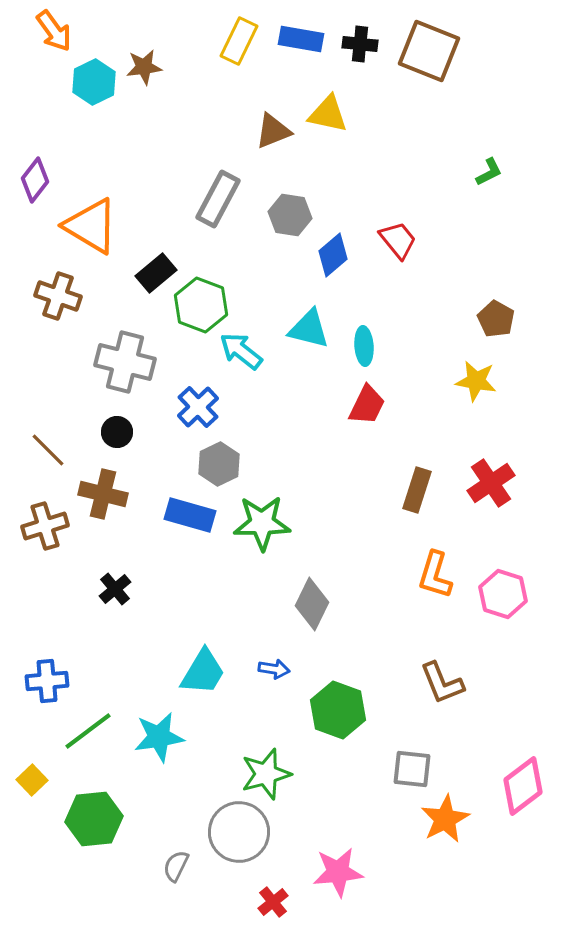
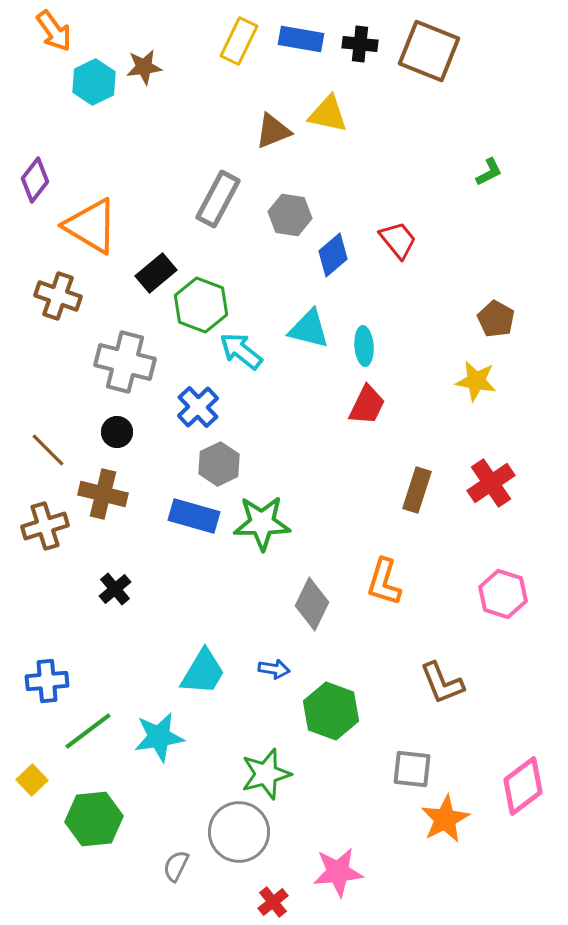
blue rectangle at (190, 515): moved 4 px right, 1 px down
orange L-shape at (435, 575): moved 51 px left, 7 px down
green hexagon at (338, 710): moved 7 px left, 1 px down
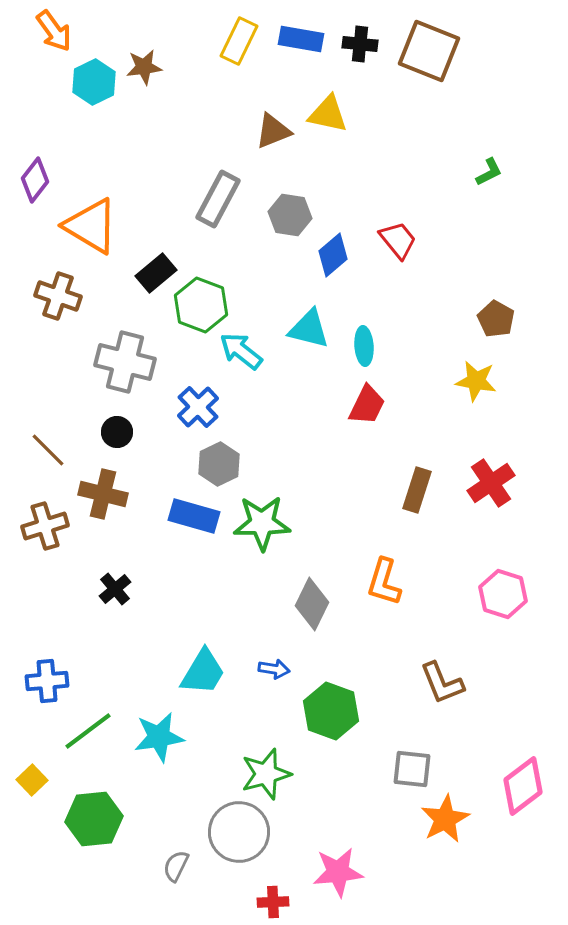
red cross at (273, 902): rotated 36 degrees clockwise
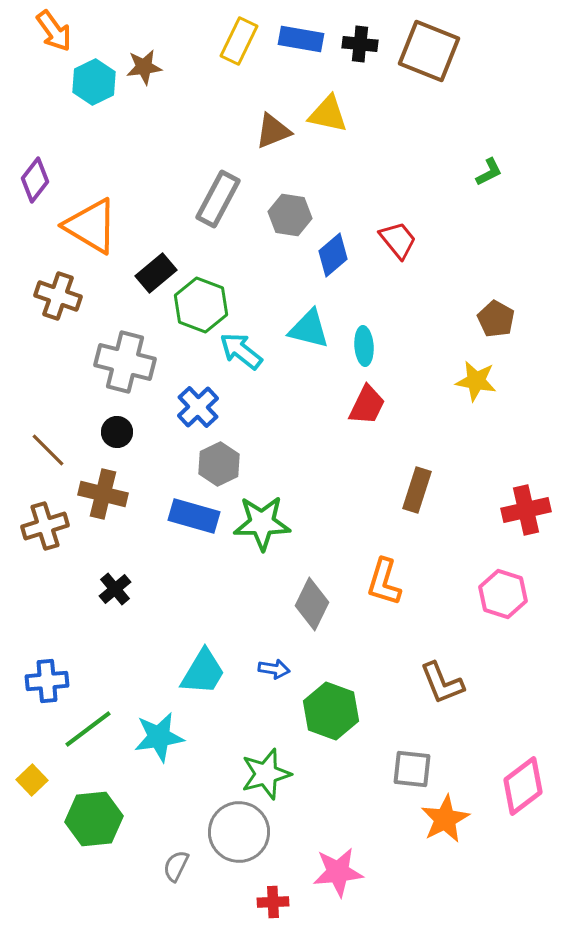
red cross at (491, 483): moved 35 px right, 27 px down; rotated 21 degrees clockwise
green line at (88, 731): moved 2 px up
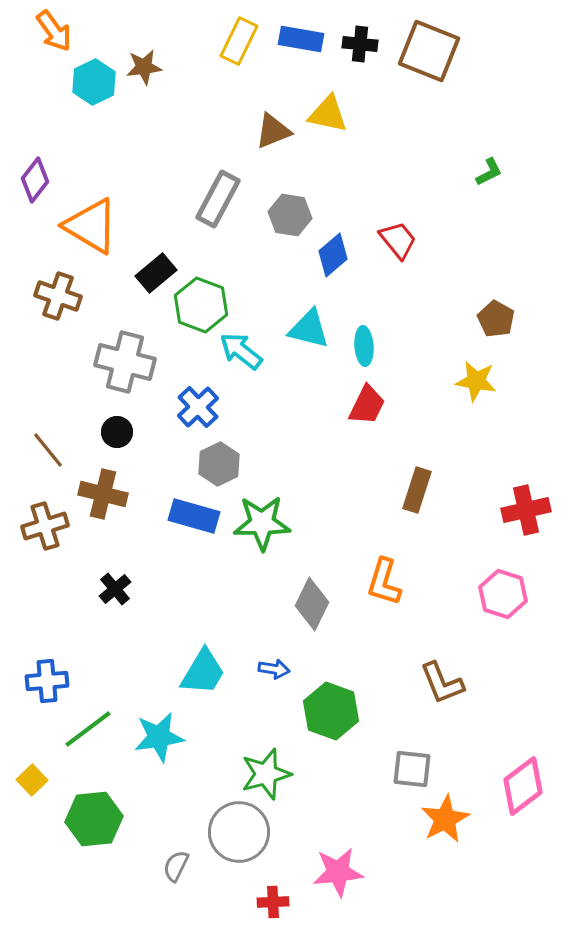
brown line at (48, 450): rotated 6 degrees clockwise
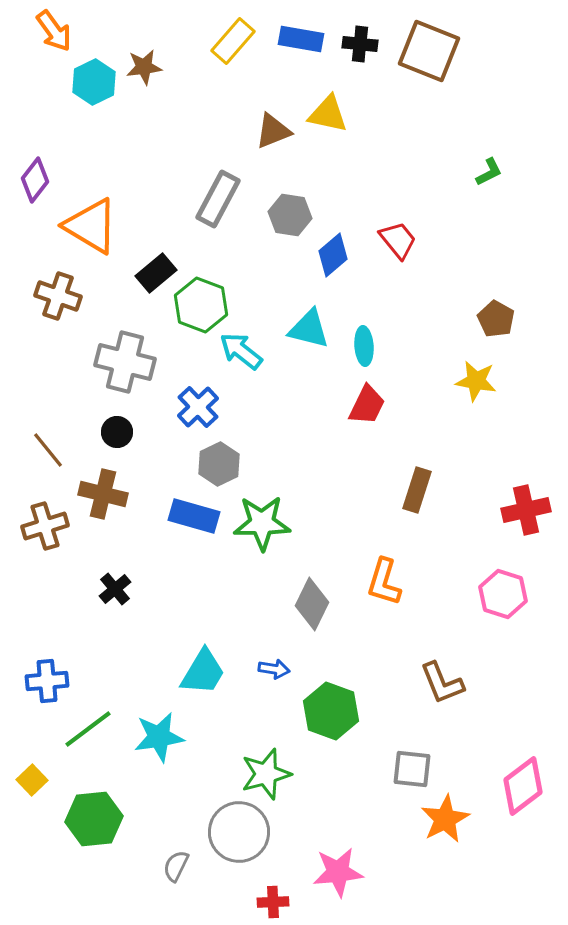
yellow rectangle at (239, 41): moved 6 px left; rotated 15 degrees clockwise
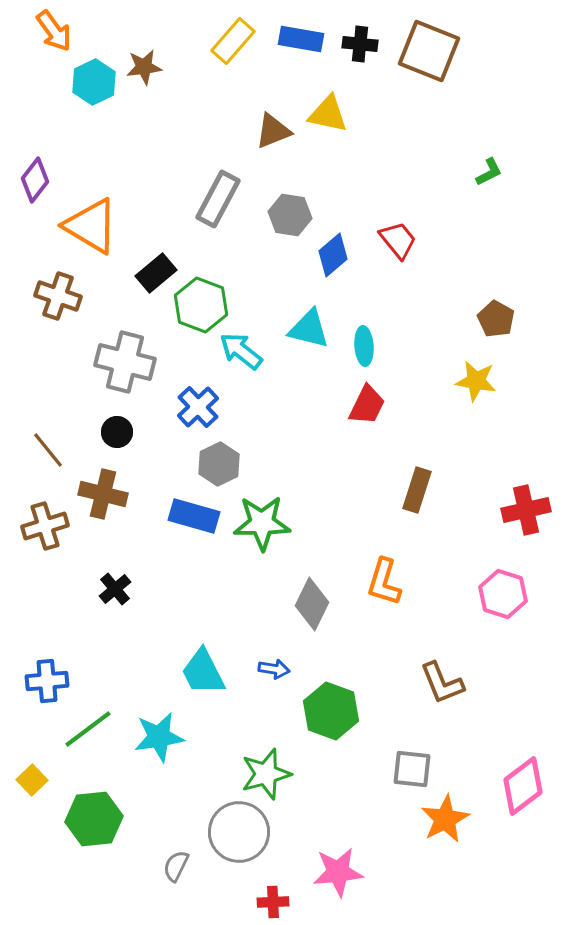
cyan trapezoid at (203, 672): rotated 122 degrees clockwise
